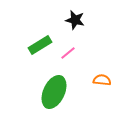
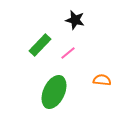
green rectangle: rotated 15 degrees counterclockwise
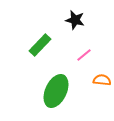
pink line: moved 16 px right, 2 px down
green ellipse: moved 2 px right, 1 px up
